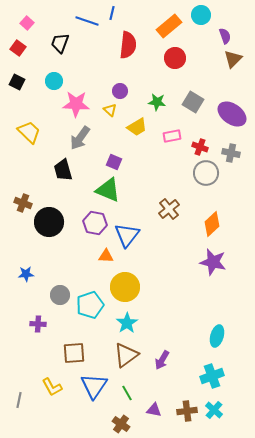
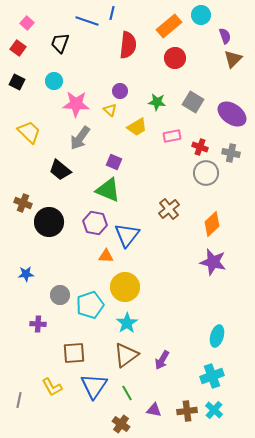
black trapezoid at (63, 170): moved 3 px left; rotated 35 degrees counterclockwise
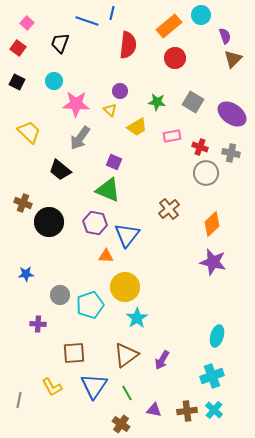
cyan star at (127, 323): moved 10 px right, 5 px up
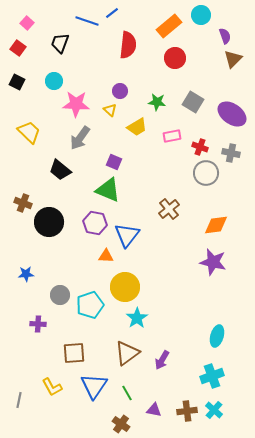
blue line at (112, 13): rotated 40 degrees clockwise
orange diamond at (212, 224): moved 4 px right, 1 px down; rotated 35 degrees clockwise
brown triangle at (126, 355): moved 1 px right, 2 px up
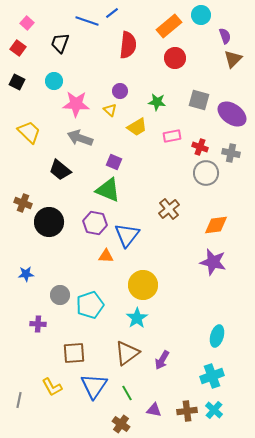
gray square at (193, 102): moved 6 px right, 2 px up; rotated 15 degrees counterclockwise
gray arrow at (80, 138): rotated 75 degrees clockwise
yellow circle at (125, 287): moved 18 px right, 2 px up
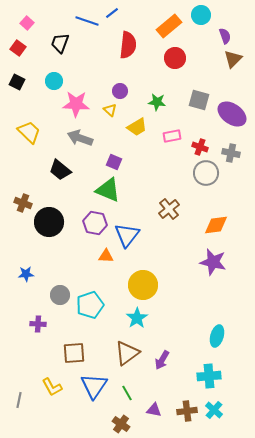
cyan cross at (212, 376): moved 3 px left; rotated 15 degrees clockwise
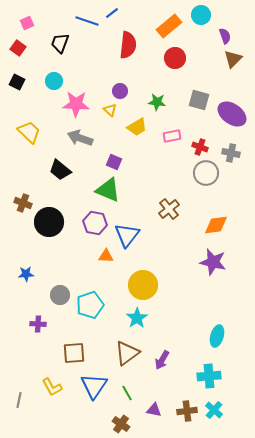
pink square at (27, 23): rotated 24 degrees clockwise
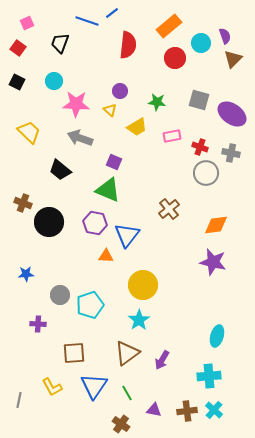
cyan circle at (201, 15): moved 28 px down
cyan star at (137, 318): moved 2 px right, 2 px down
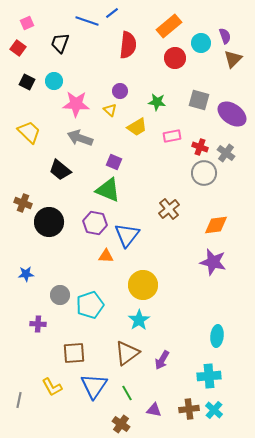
black square at (17, 82): moved 10 px right
gray cross at (231, 153): moved 5 px left; rotated 24 degrees clockwise
gray circle at (206, 173): moved 2 px left
cyan ellipse at (217, 336): rotated 10 degrees counterclockwise
brown cross at (187, 411): moved 2 px right, 2 px up
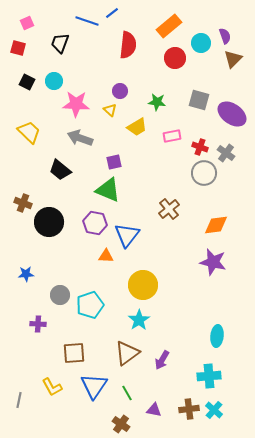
red square at (18, 48): rotated 21 degrees counterclockwise
purple square at (114, 162): rotated 35 degrees counterclockwise
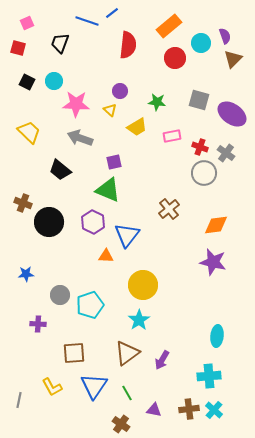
purple hexagon at (95, 223): moved 2 px left, 1 px up; rotated 15 degrees clockwise
